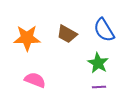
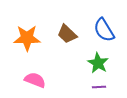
brown trapezoid: rotated 15 degrees clockwise
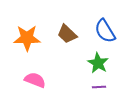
blue semicircle: moved 1 px right, 1 px down
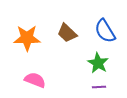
brown trapezoid: moved 1 px up
